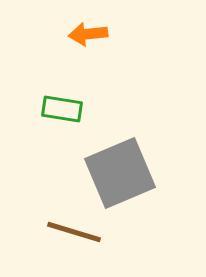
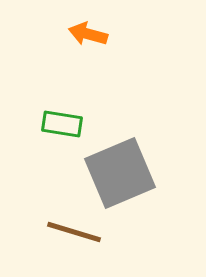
orange arrow: rotated 21 degrees clockwise
green rectangle: moved 15 px down
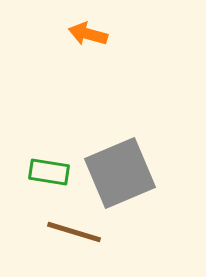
green rectangle: moved 13 px left, 48 px down
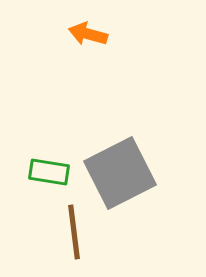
gray square: rotated 4 degrees counterclockwise
brown line: rotated 66 degrees clockwise
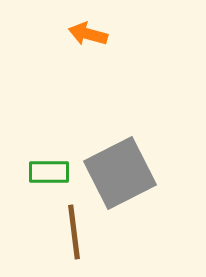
green rectangle: rotated 9 degrees counterclockwise
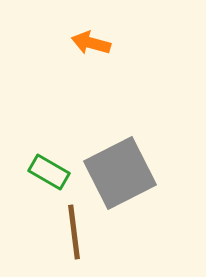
orange arrow: moved 3 px right, 9 px down
green rectangle: rotated 30 degrees clockwise
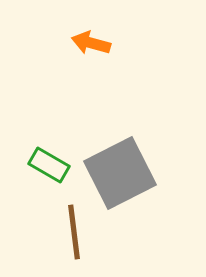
green rectangle: moved 7 px up
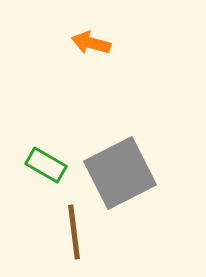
green rectangle: moved 3 px left
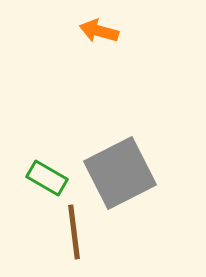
orange arrow: moved 8 px right, 12 px up
green rectangle: moved 1 px right, 13 px down
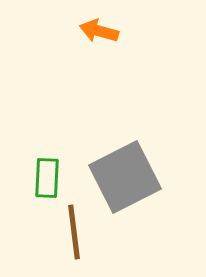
gray square: moved 5 px right, 4 px down
green rectangle: rotated 63 degrees clockwise
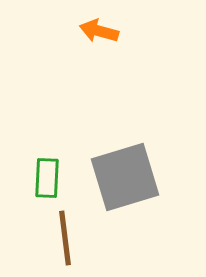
gray square: rotated 10 degrees clockwise
brown line: moved 9 px left, 6 px down
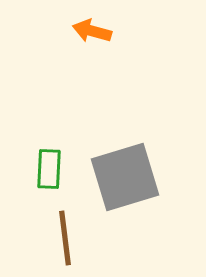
orange arrow: moved 7 px left
green rectangle: moved 2 px right, 9 px up
